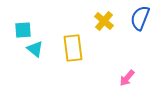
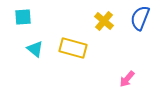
cyan square: moved 13 px up
yellow rectangle: rotated 68 degrees counterclockwise
pink arrow: moved 1 px down
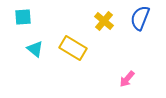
yellow rectangle: rotated 16 degrees clockwise
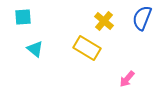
blue semicircle: moved 2 px right
yellow rectangle: moved 14 px right
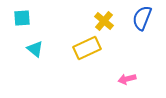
cyan square: moved 1 px left, 1 px down
yellow rectangle: rotated 56 degrees counterclockwise
pink arrow: rotated 36 degrees clockwise
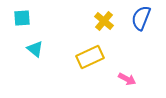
blue semicircle: moved 1 px left
yellow rectangle: moved 3 px right, 9 px down
pink arrow: rotated 138 degrees counterclockwise
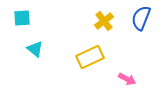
yellow cross: rotated 12 degrees clockwise
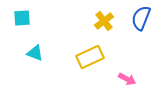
cyan triangle: moved 4 px down; rotated 18 degrees counterclockwise
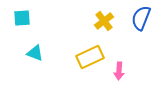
pink arrow: moved 8 px left, 8 px up; rotated 66 degrees clockwise
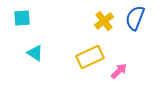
blue semicircle: moved 6 px left
cyan triangle: rotated 12 degrees clockwise
pink arrow: rotated 138 degrees counterclockwise
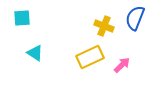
yellow cross: moved 5 px down; rotated 30 degrees counterclockwise
pink arrow: moved 3 px right, 6 px up
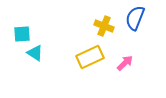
cyan square: moved 16 px down
pink arrow: moved 3 px right, 2 px up
